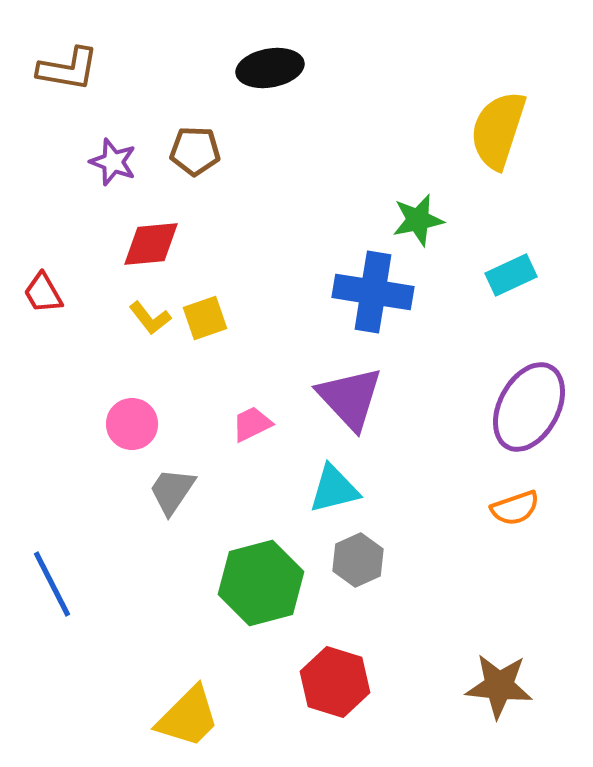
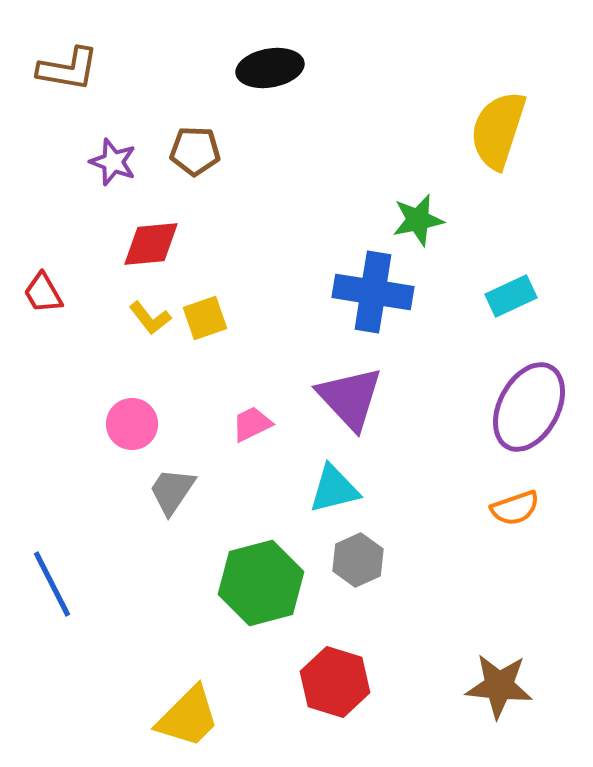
cyan rectangle: moved 21 px down
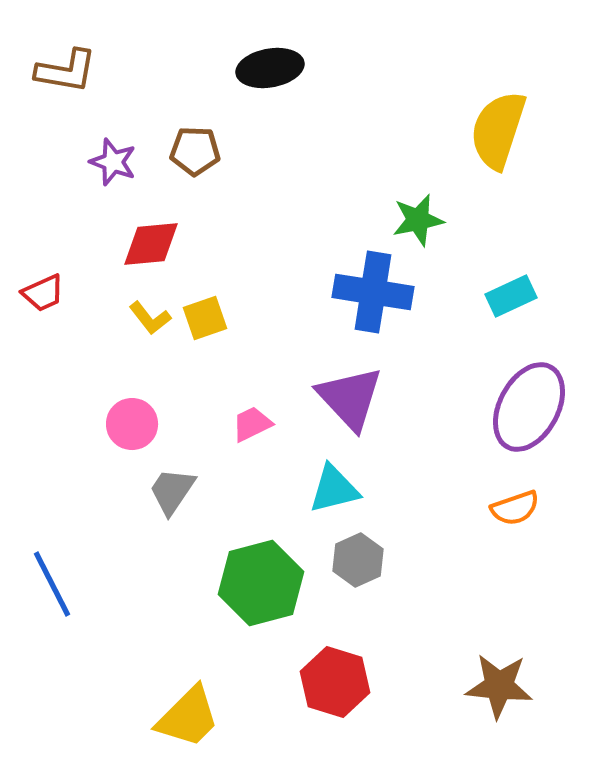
brown L-shape: moved 2 px left, 2 px down
red trapezoid: rotated 84 degrees counterclockwise
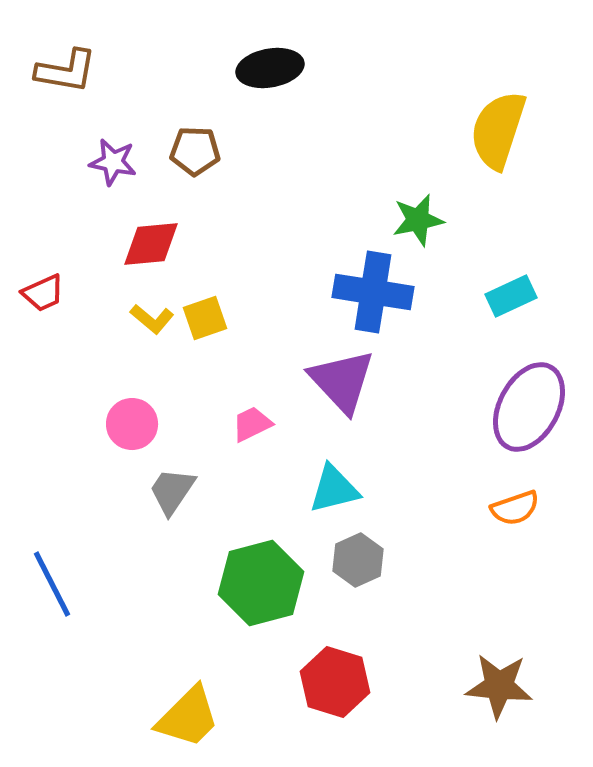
purple star: rotated 9 degrees counterclockwise
yellow L-shape: moved 2 px right, 1 px down; rotated 12 degrees counterclockwise
purple triangle: moved 8 px left, 17 px up
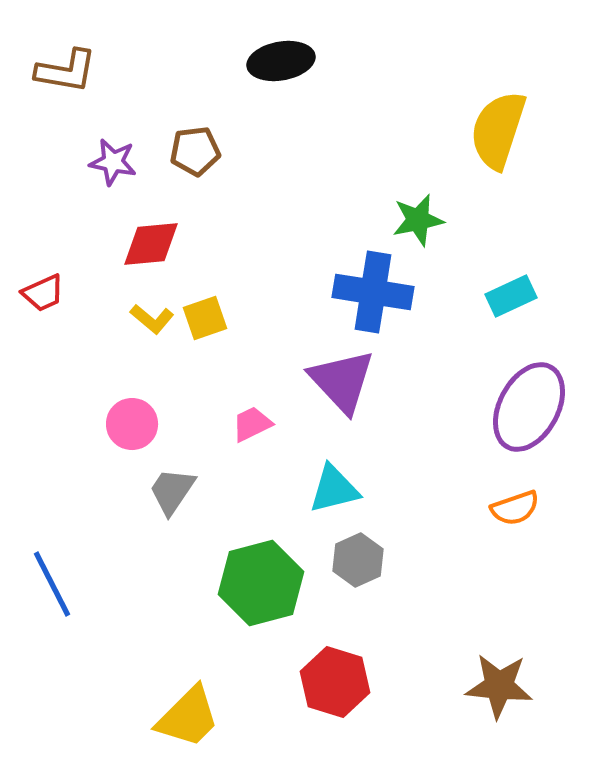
black ellipse: moved 11 px right, 7 px up
brown pentagon: rotated 9 degrees counterclockwise
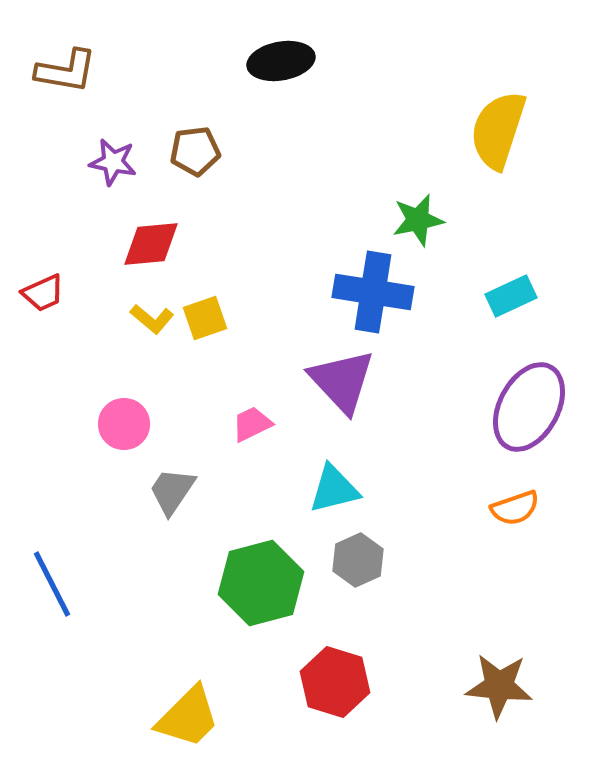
pink circle: moved 8 px left
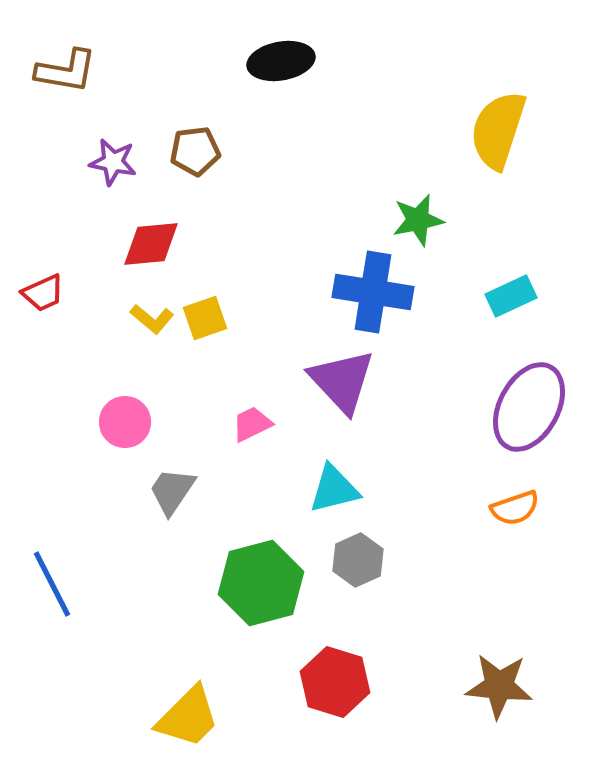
pink circle: moved 1 px right, 2 px up
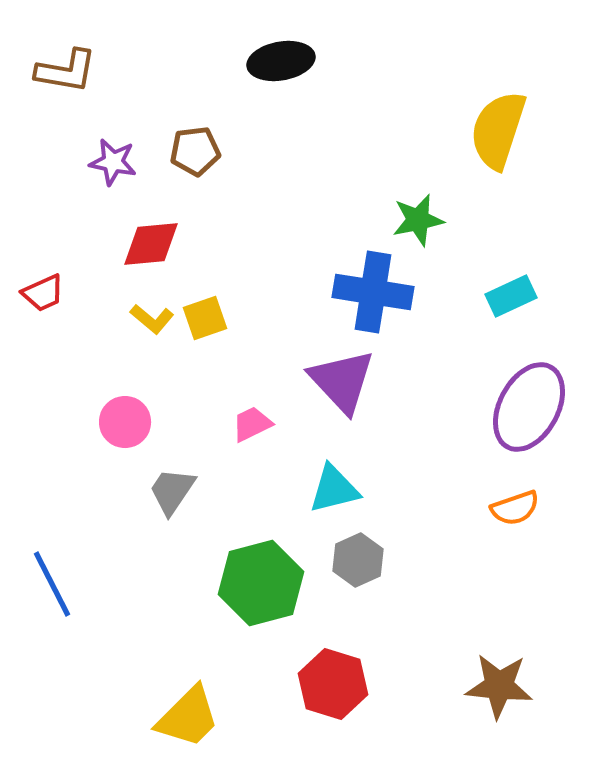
red hexagon: moved 2 px left, 2 px down
